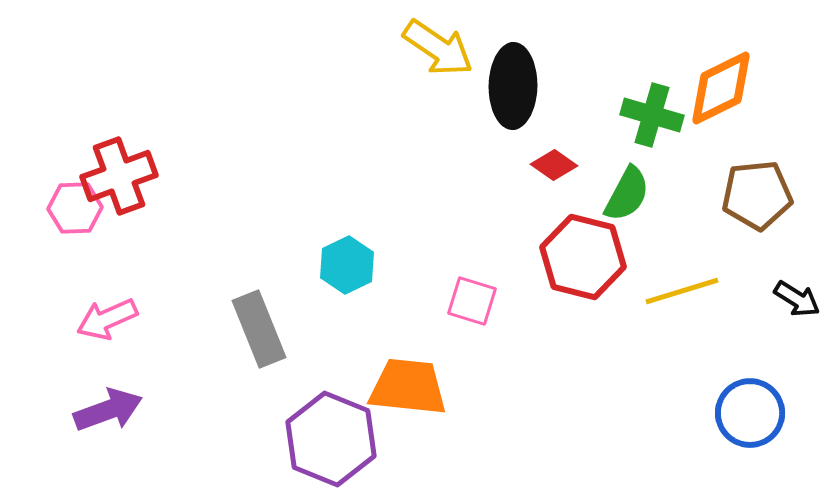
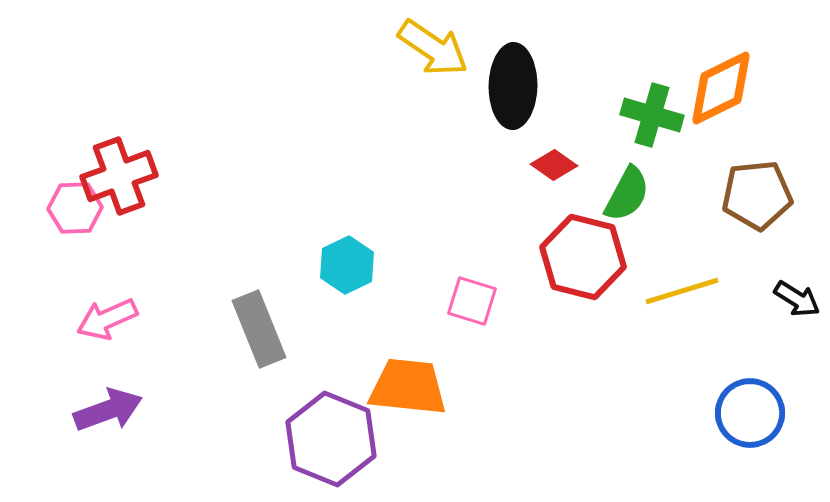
yellow arrow: moved 5 px left
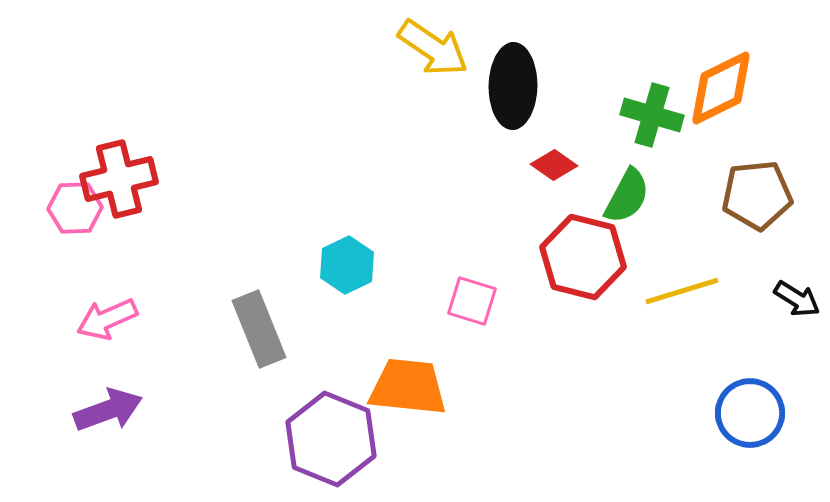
red cross: moved 3 px down; rotated 6 degrees clockwise
green semicircle: moved 2 px down
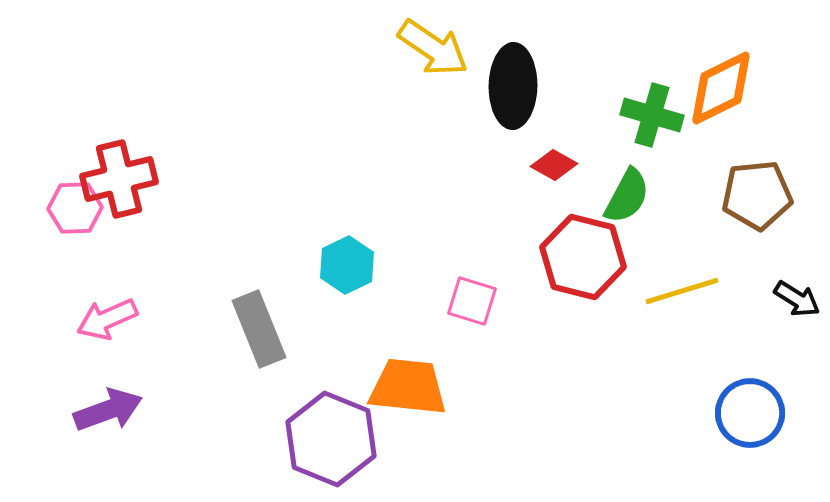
red diamond: rotated 6 degrees counterclockwise
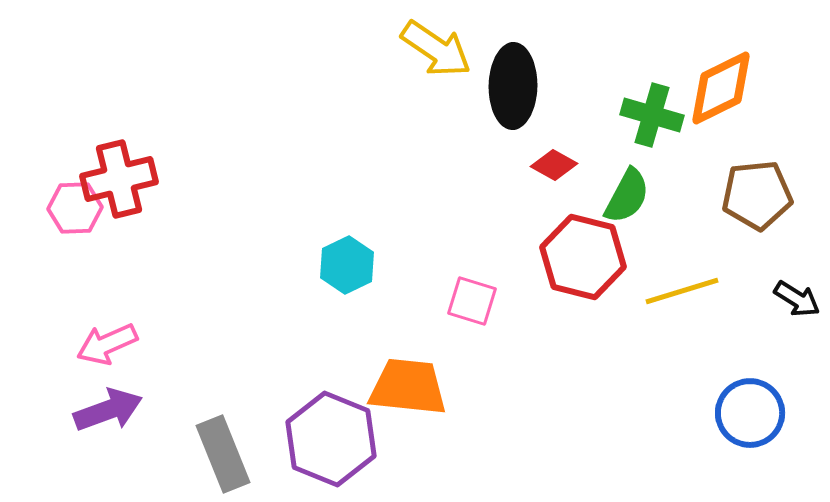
yellow arrow: moved 3 px right, 1 px down
pink arrow: moved 25 px down
gray rectangle: moved 36 px left, 125 px down
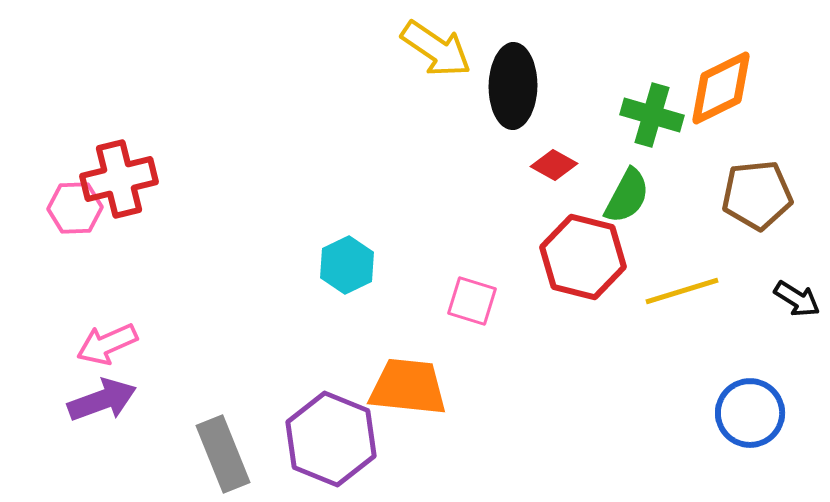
purple arrow: moved 6 px left, 10 px up
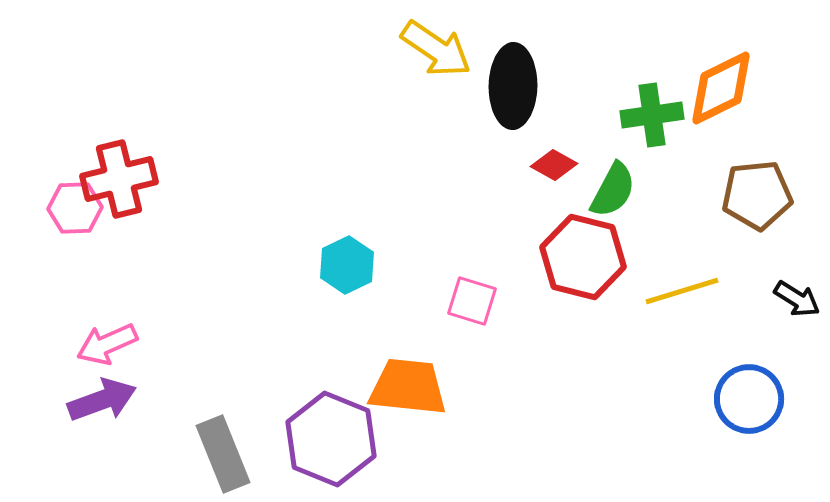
green cross: rotated 24 degrees counterclockwise
green semicircle: moved 14 px left, 6 px up
blue circle: moved 1 px left, 14 px up
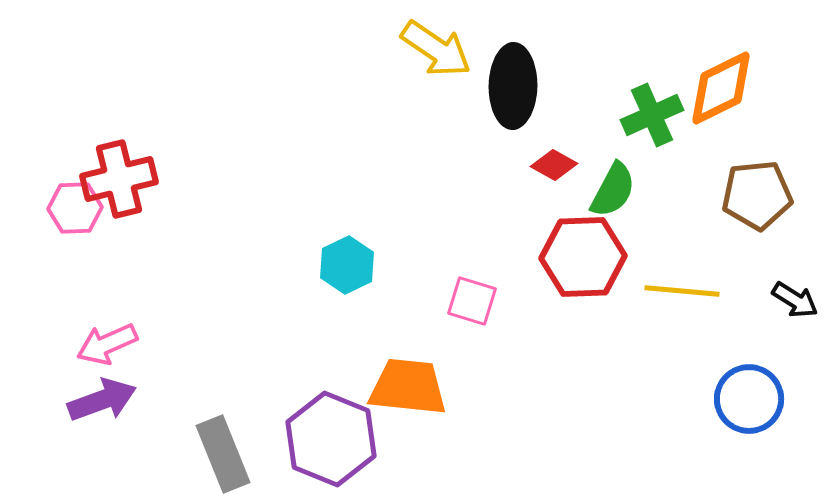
green cross: rotated 16 degrees counterclockwise
red hexagon: rotated 16 degrees counterclockwise
yellow line: rotated 22 degrees clockwise
black arrow: moved 2 px left, 1 px down
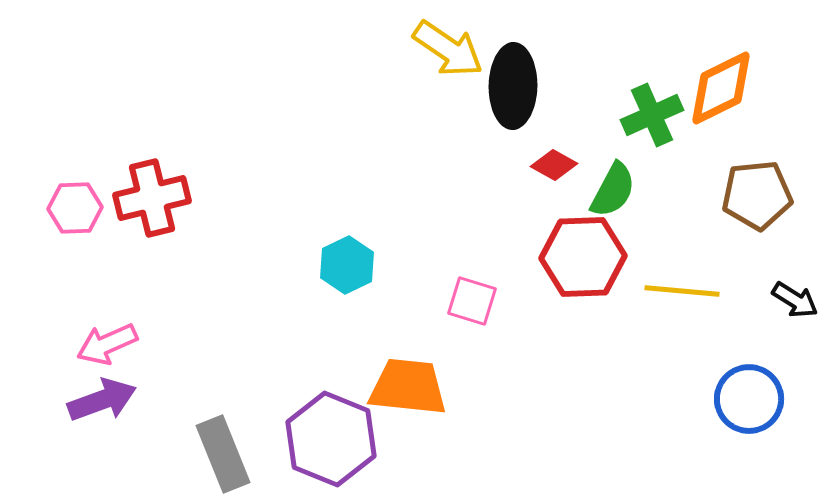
yellow arrow: moved 12 px right
red cross: moved 33 px right, 19 px down
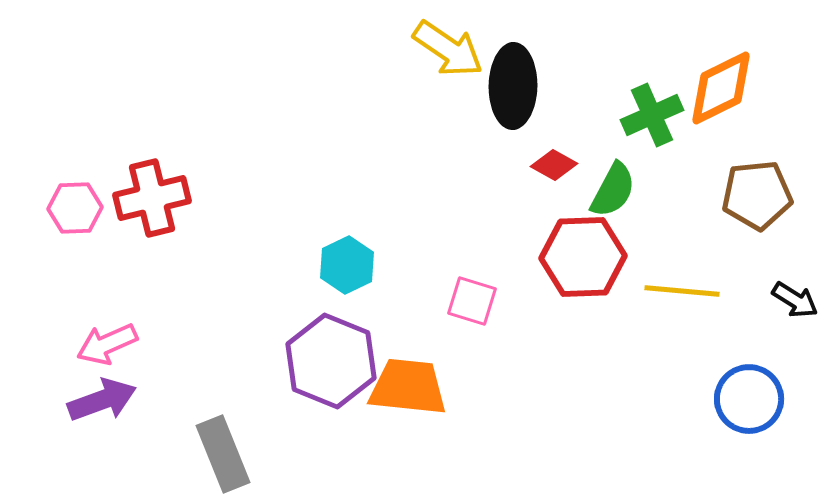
purple hexagon: moved 78 px up
